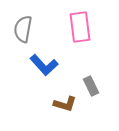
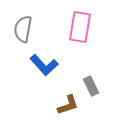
pink rectangle: rotated 16 degrees clockwise
brown L-shape: moved 3 px right, 1 px down; rotated 35 degrees counterclockwise
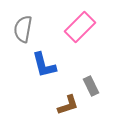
pink rectangle: rotated 36 degrees clockwise
blue L-shape: rotated 28 degrees clockwise
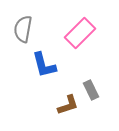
pink rectangle: moved 6 px down
gray rectangle: moved 4 px down
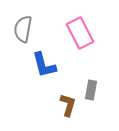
pink rectangle: rotated 72 degrees counterclockwise
gray rectangle: rotated 36 degrees clockwise
brown L-shape: rotated 55 degrees counterclockwise
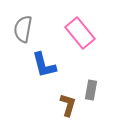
pink rectangle: rotated 12 degrees counterclockwise
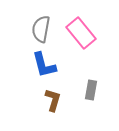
gray semicircle: moved 18 px right
pink rectangle: moved 1 px right
brown L-shape: moved 15 px left, 5 px up
